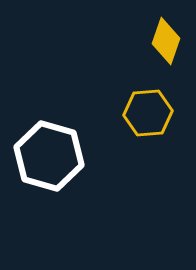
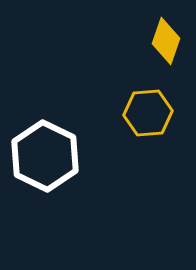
white hexagon: moved 4 px left; rotated 10 degrees clockwise
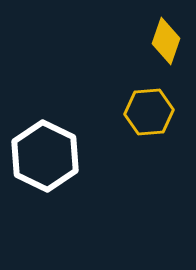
yellow hexagon: moved 1 px right, 1 px up
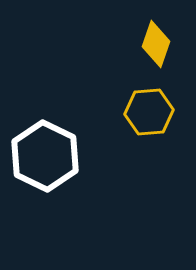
yellow diamond: moved 10 px left, 3 px down
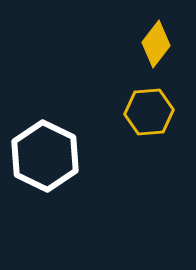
yellow diamond: rotated 18 degrees clockwise
